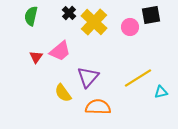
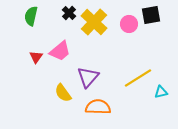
pink circle: moved 1 px left, 3 px up
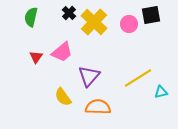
green semicircle: moved 1 px down
pink trapezoid: moved 2 px right, 1 px down
purple triangle: moved 1 px right, 1 px up
yellow semicircle: moved 4 px down
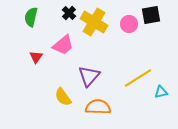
yellow cross: rotated 12 degrees counterclockwise
pink trapezoid: moved 1 px right, 7 px up
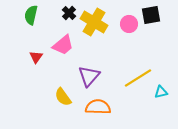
green semicircle: moved 2 px up
